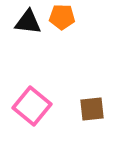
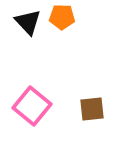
black triangle: rotated 40 degrees clockwise
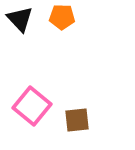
black triangle: moved 8 px left, 3 px up
brown square: moved 15 px left, 11 px down
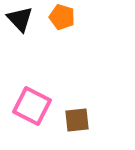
orange pentagon: rotated 15 degrees clockwise
pink square: rotated 12 degrees counterclockwise
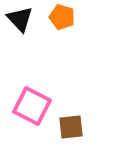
brown square: moved 6 px left, 7 px down
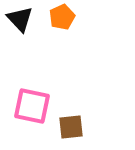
orange pentagon: rotated 30 degrees clockwise
pink square: rotated 15 degrees counterclockwise
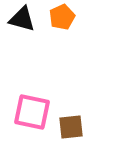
black triangle: moved 2 px right; rotated 32 degrees counterclockwise
pink square: moved 6 px down
